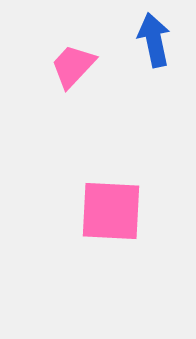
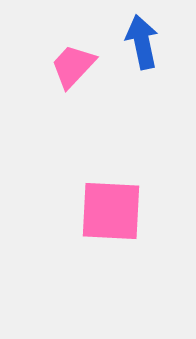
blue arrow: moved 12 px left, 2 px down
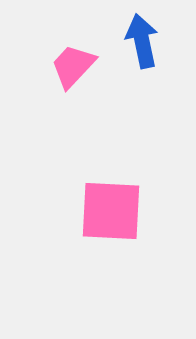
blue arrow: moved 1 px up
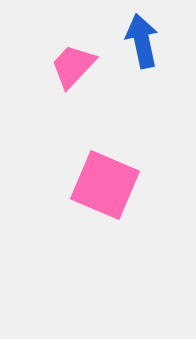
pink square: moved 6 px left, 26 px up; rotated 20 degrees clockwise
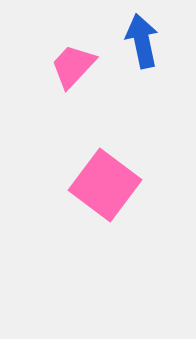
pink square: rotated 14 degrees clockwise
